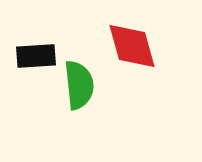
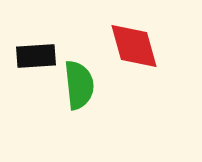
red diamond: moved 2 px right
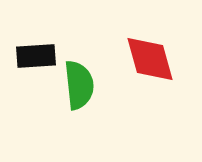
red diamond: moved 16 px right, 13 px down
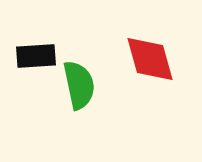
green semicircle: rotated 6 degrees counterclockwise
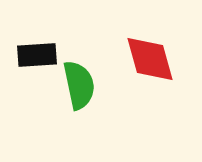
black rectangle: moved 1 px right, 1 px up
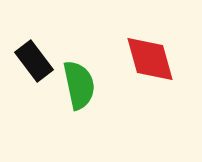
black rectangle: moved 3 px left, 6 px down; rotated 57 degrees clockwise
